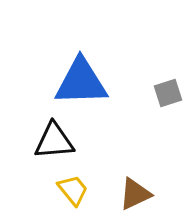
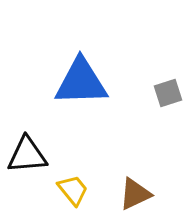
black triangle: moved 27 px left, 14 px down
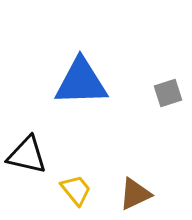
black triangle: rotated 18 degrees clockwise
yellow trapezoid: moved 3 px right
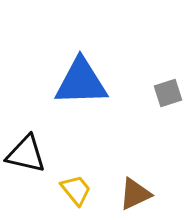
black triangle: moved 1 px left, 1 px up
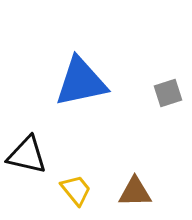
blue triangle: rotated 10 degrees counterclockwise
black triangle: moved 1 px right, 1 px down
brown triangle: moved 2 px up; rotated 24 degrees clockwise
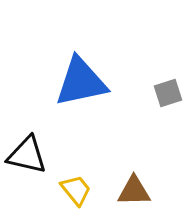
brown triangle: moved 1 px left, 1 px up
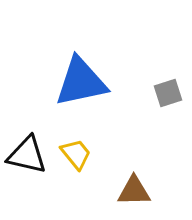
yellow trapezoid: moved 36 px up
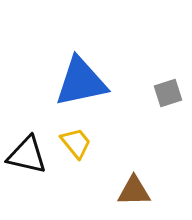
yellow trapezoid: moved 11 px up
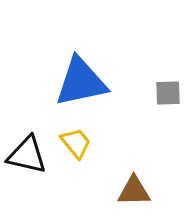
gray square: rotated 16 degrees clockwise
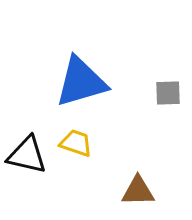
blue triangle: rotated 4 degrees counterclockwise
yellow trapezoid: rotated 32 degrees counterclockwise
brown triangle: moved 4 px right
